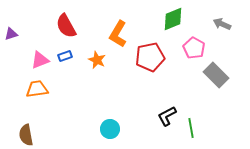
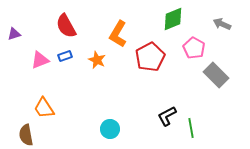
purple triangle: moved 3 px right
red pentagon: rotated 16 degrees counterclockwise
orange trapezoid: moved 7 px right, 19 px down; rotated 115 degrees counterclockwise
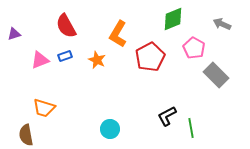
orange trapezoid: rotated 40 degrees counterclockwise
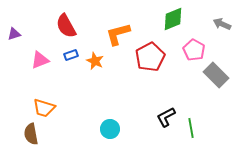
orange L-shape: rotated 44 degrees clockwise
pink pentagon: moved 2 px down
blue rectangle: moved 6 px right, 1 px up
orange star: moved 2 px left, 1 px down
black L-shape: moved 1 px left, 1 px down
brown semicircle: moved 5 px right, 1 px up
